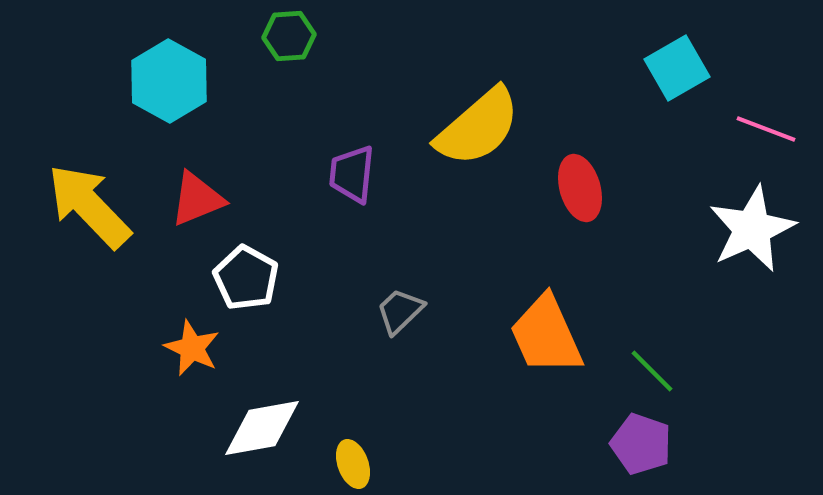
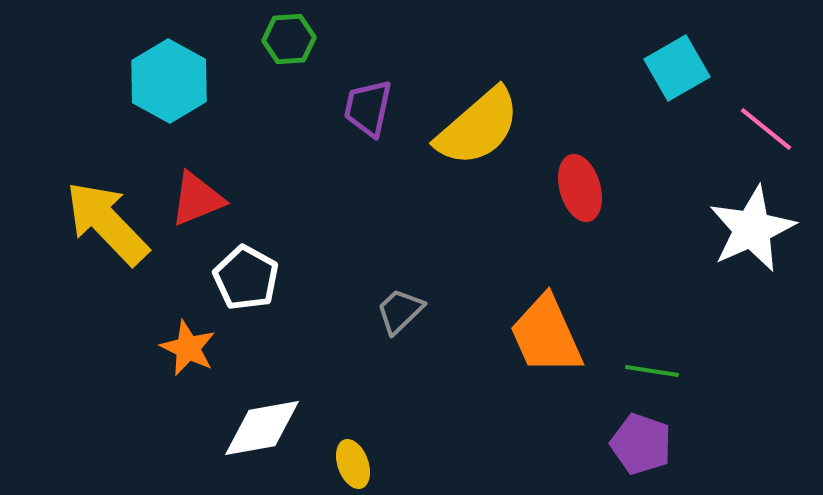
green hexagon: moved 3 px down
pink line: rotated 18 degrees clockwise
purple trapezoid: moved 16 px right, 66 px up; rotated 6 degrees clockwise
yellow arrow: moved 18 px right, 17 px down
orange star: moved 4 px left
green line: rotated 36 degrees counterclockwise
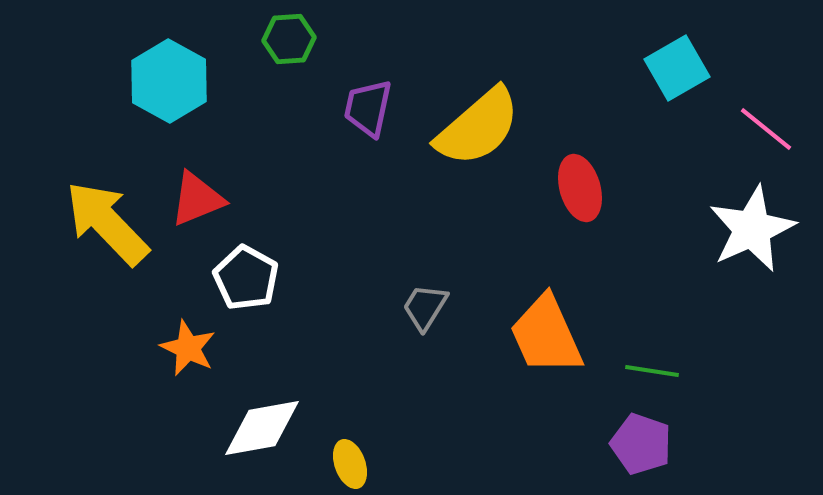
gray trapezoid: moved 25 px right, 4 px up; rotated 14 degrees counterclockwise
yellow ellipse: moved 3 px left
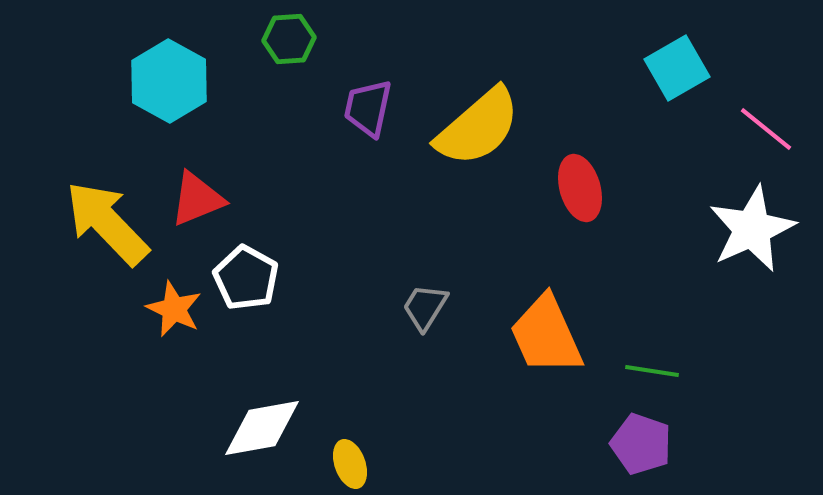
orange star: moved 14 px left, 39 px up
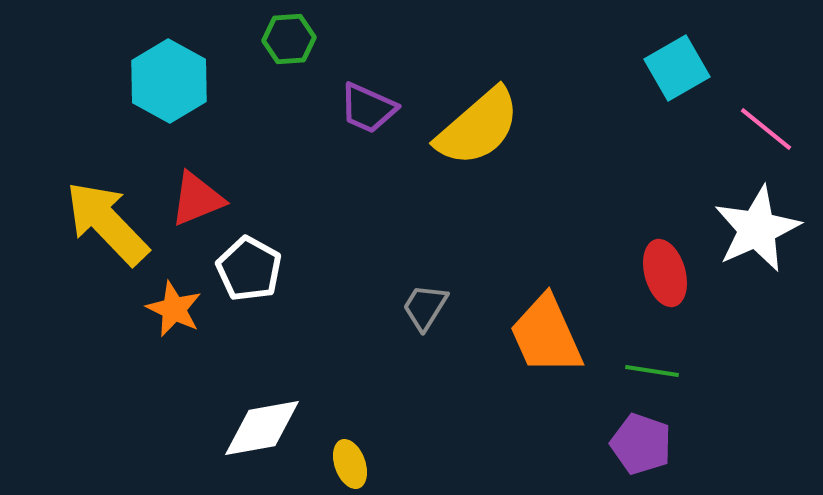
purple trapezoid: rotated 78 degrees counterclockwise
red ellipse: moved 85 px right, 85 px down
white star: moved 5 px right
white pentagon: moved 3 px right, 9 px up
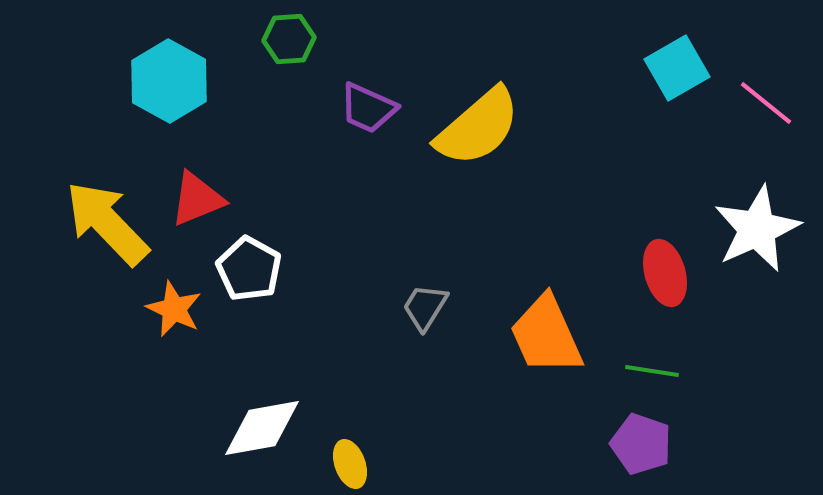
pink line: moved 26 px up
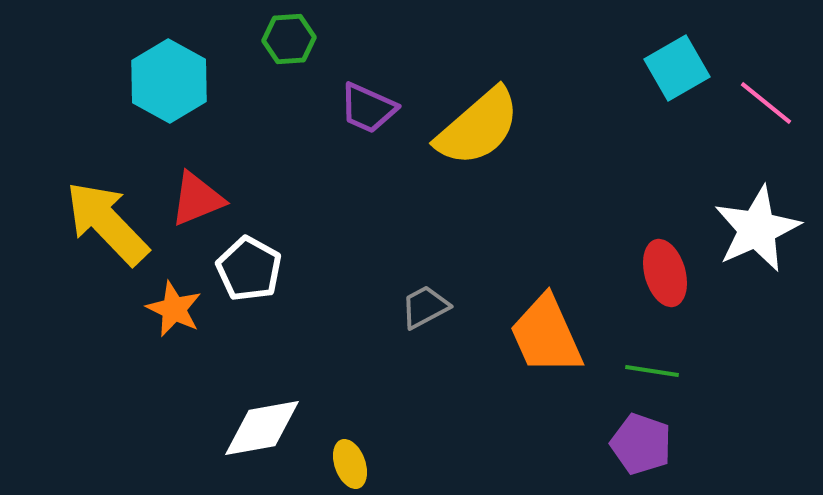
gray trapezoid: rotated 30 degrees clockwise
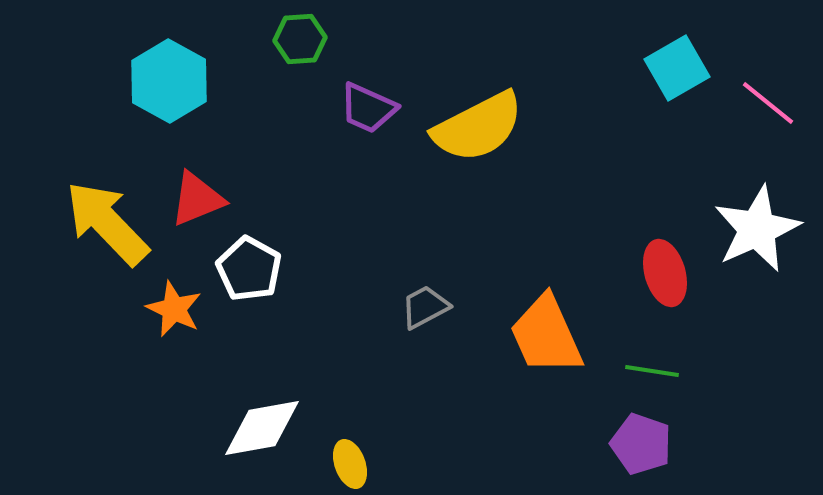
green hexagon: moved 11 px right
pink line: moved 2 px right
yellow semicircle: rotated 14 degrees clockwise
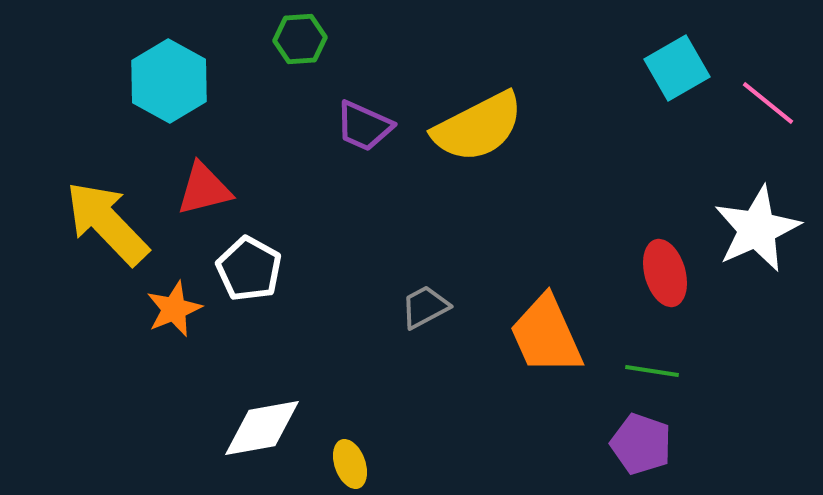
purple trapezoid: moved 4 px left, 18 px down
red triangle: moved 7 px right, 10 px up; rotated 8 degrees clockwise
orange star: rotated 24 degrees clockwise
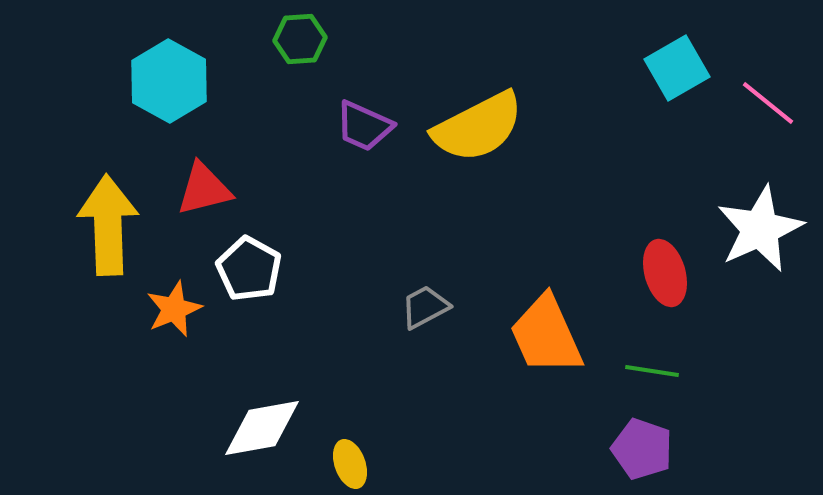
yellow arrow: moved 1 px right, 2 px down; rotated 42 degrees clockwise
white star: moved 3 px right
purple pentagon: moved 1 px right, 5 px down
